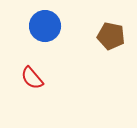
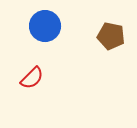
red semicircle: rotated 95 degrees counterclockwise
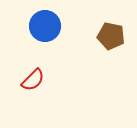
red semicircle: moved 1 px right, 2 px down
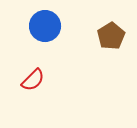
brown pentagon: rotated 28 degrees clockwise
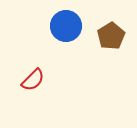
blue circle: moved 21 px right
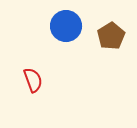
red semicircle: rotated 65 degrees counterclockwise
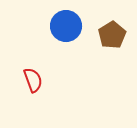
brown pentagon: moved 1 px right, 1 px up
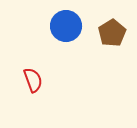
brown pentagon: moved 2 px up
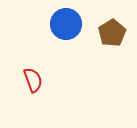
blue circle: moved 2 px up
